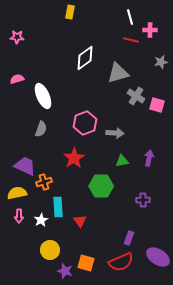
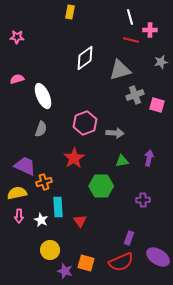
gray triangle: moved 2 px right, 3 px up
gray cross: moved 1 px left, 1 px up; rotated 36 degrees clockwise
white star: rotated 16 degrees counterclockwise
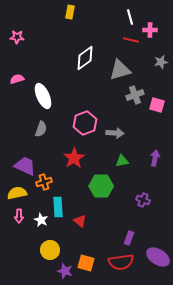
purple arrow: moved 6 px right
purple cross: rotated 24 degrees clockwise
red triangle: rotated 16 degrees counterclockwise
red semicircle: rotated 15 degrees clockwise
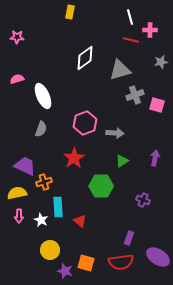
green triangle: rotated 24 degrees counterclockwise
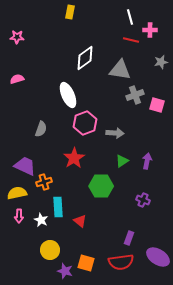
gray triangle: rotated 25 degrees clockwise
white ellipse: moved 25 px right, 1 px up
purple arrow: moved 8 px left, 3 px down
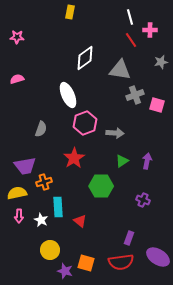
red line: rotated 42 degrees clockwise
purple trapezoid: rotated 145 degrees clockwise
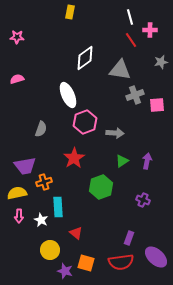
pink square: rotated 21 degrees counterclockwise
pink hexagon: moved 1 px up
green hexagon: moved 1 px down; rotated 20 degrees counterclockwise
red triangle: moved 4 px left, 12 px down
purple ellipse: moved 2 px left; rotated 10 degrees clockwise
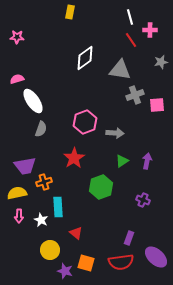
white ellipse: moved 35 px left, 6 px down; rotated 10 degrees counterclockwise
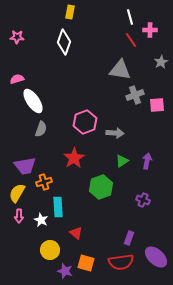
white diamond: moved 21 px left, 16 px up; rotated 35 degrees counterclockwise
gray star: rotated 16 degrees counterclockwise
yellow semicircle: rotated 48 degrees counterclockwise
